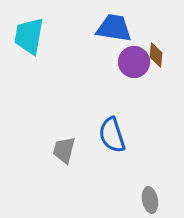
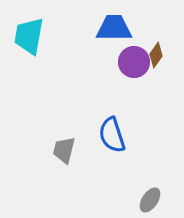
blue trapezoid: rotated 9 degrees counterclockwise
brown diamond: rotated 30 degrees clockwise
gray ellipse: rotated 45 degrees clockwise
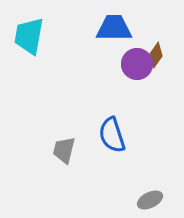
purple circle: moved 3 px right, 2 px down
gray ellipse: rotated 30 degrees clockwise
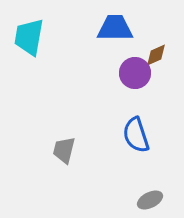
blue trapezoid: moved 1 px right
cyan trapezoid: moved 1 px down
brown diamond: rotated 30 degrees clockwise
purple circle: moved 2 px left, 9 px down
blue semicircle: moved 24 px right
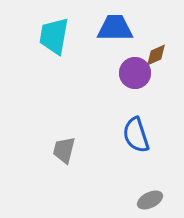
cyan trapezoid: moved 25 px right, 1 px up
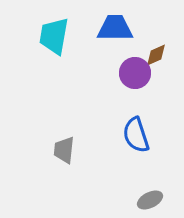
gray trapezoid: rotated 8 degrees counterclockwise
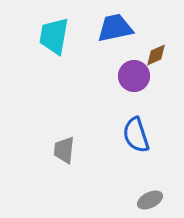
blue trapezoid: rotated 12 degrees counterclockwise
purple circle: moved 1 px left, 3 px down
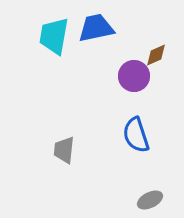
blue trapezoid: moved 19 px left
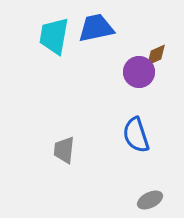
purple circle: moved 5 px right, 4 px up
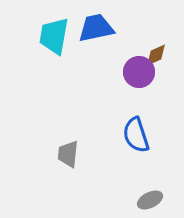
gray trapezoid: moved 4 px right, 4 px down
